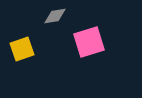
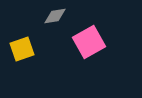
pink square: rotated 12 degrees counterclockwise
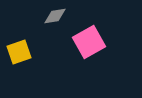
yellow square: moved 3 px left, 3 px down
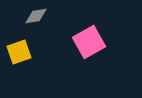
gray diamond: moved 19 px left
